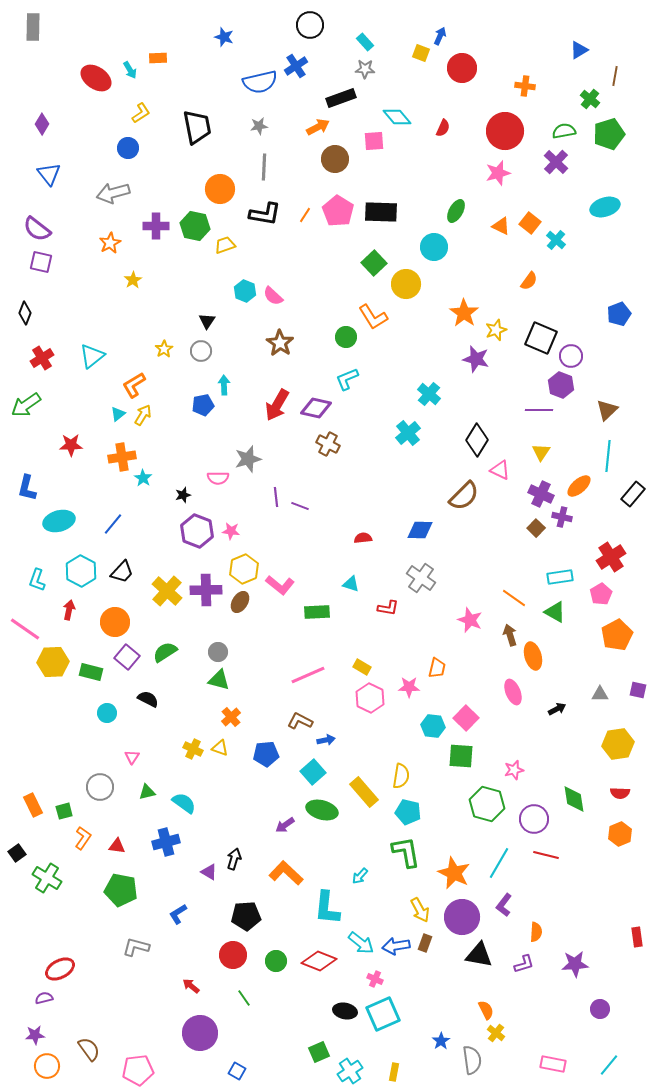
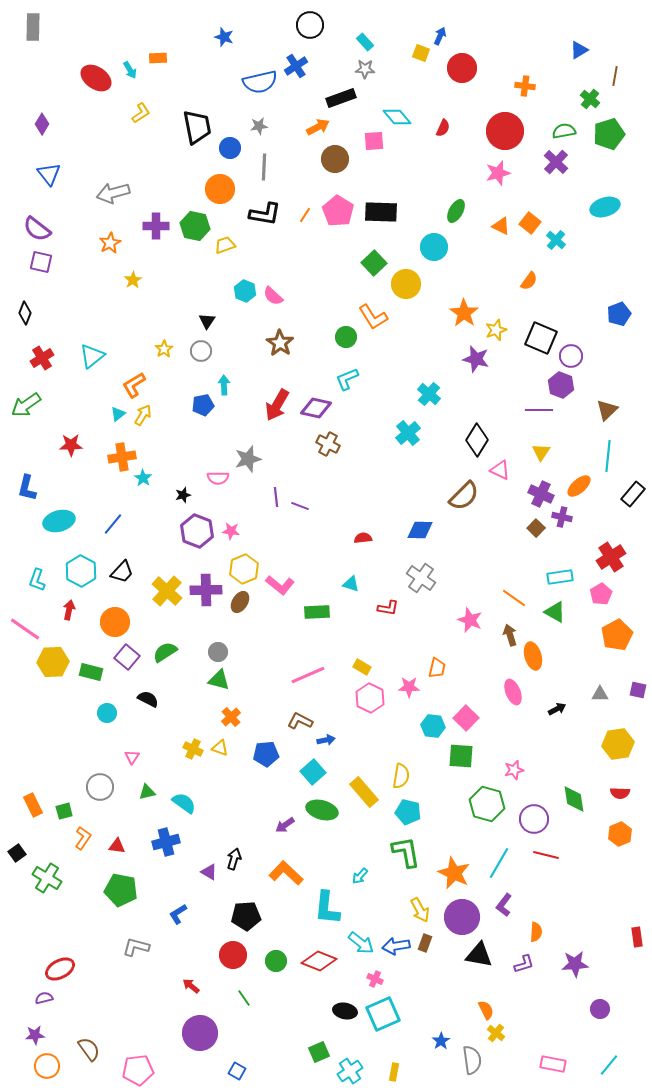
blue circle at (128, 148): moved 102 px right
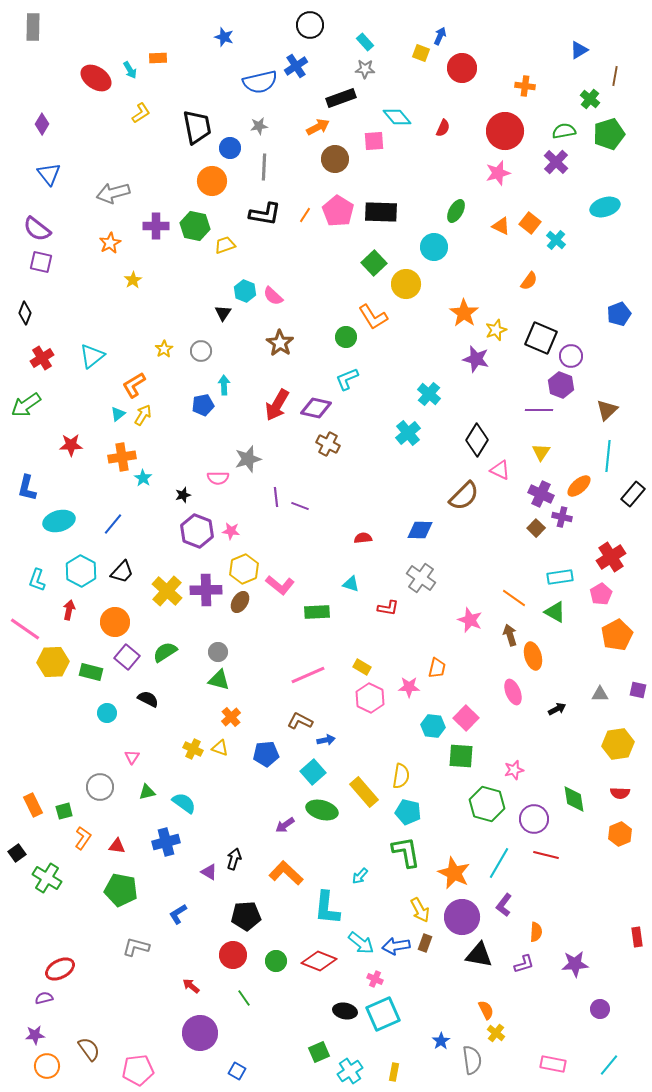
orange circle at (220, 189): moved 8 px left, 8 px up
black triangle at (207, 321): moved 16 px right, 8 px up
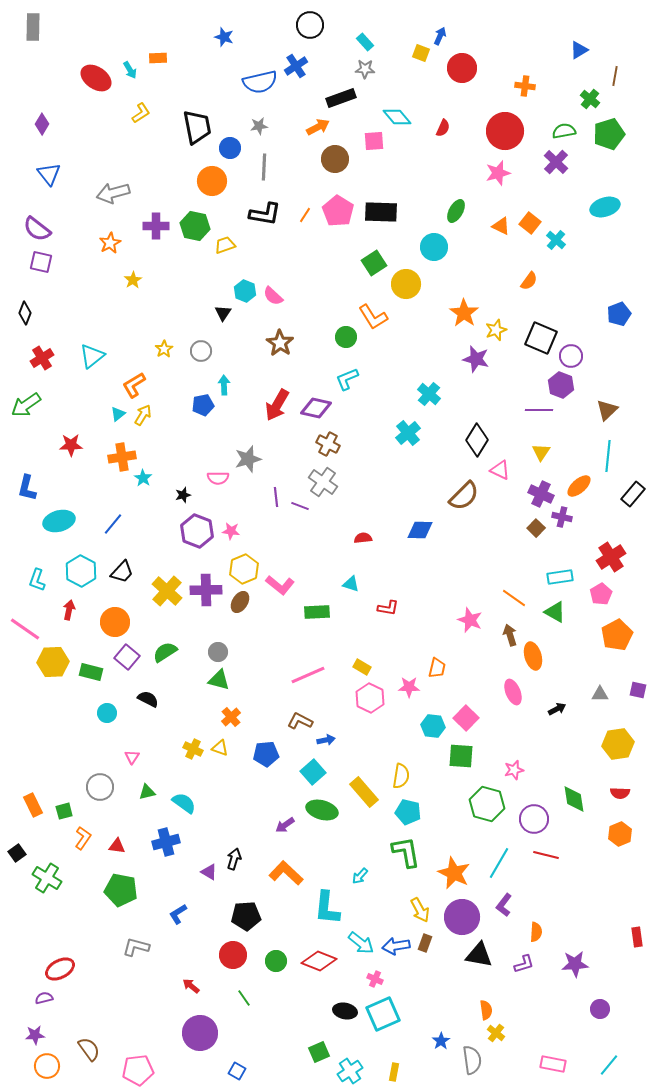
green square at (374, 263): rotated 10 degrees clockwise
gray cross at (421, 578): moved 98 px left, 96 px up
orange semicircle at (486, 1010): rotated 18 degrees clockwise
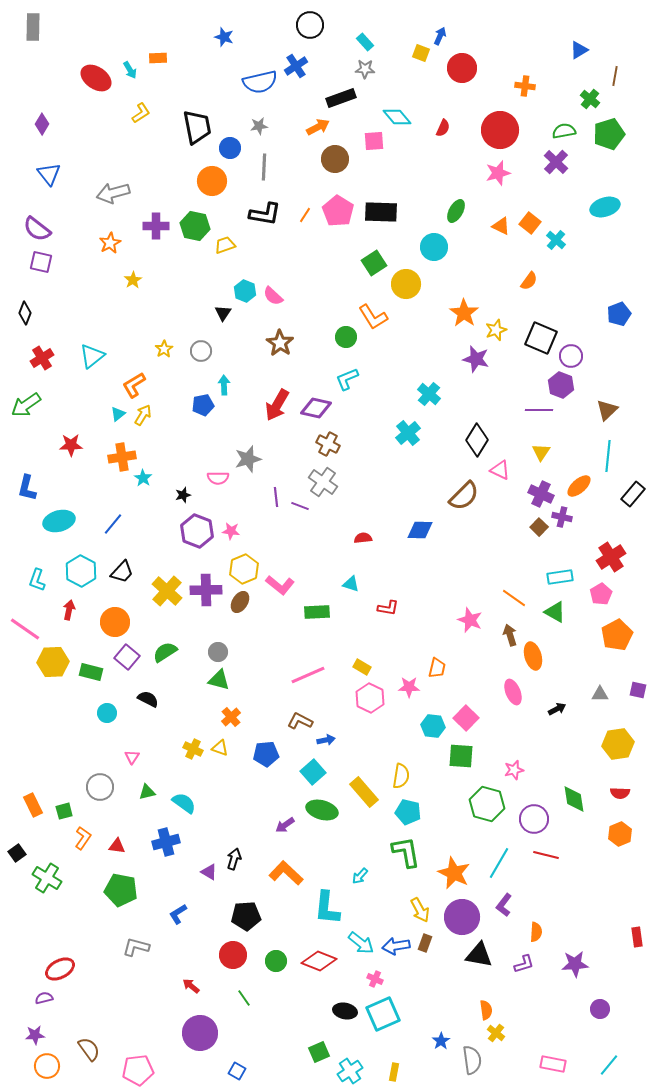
red circle at (505, 131): moved 5 px left, 1 px up
brown square at (536, 528): moved 3 px right, 1 px up
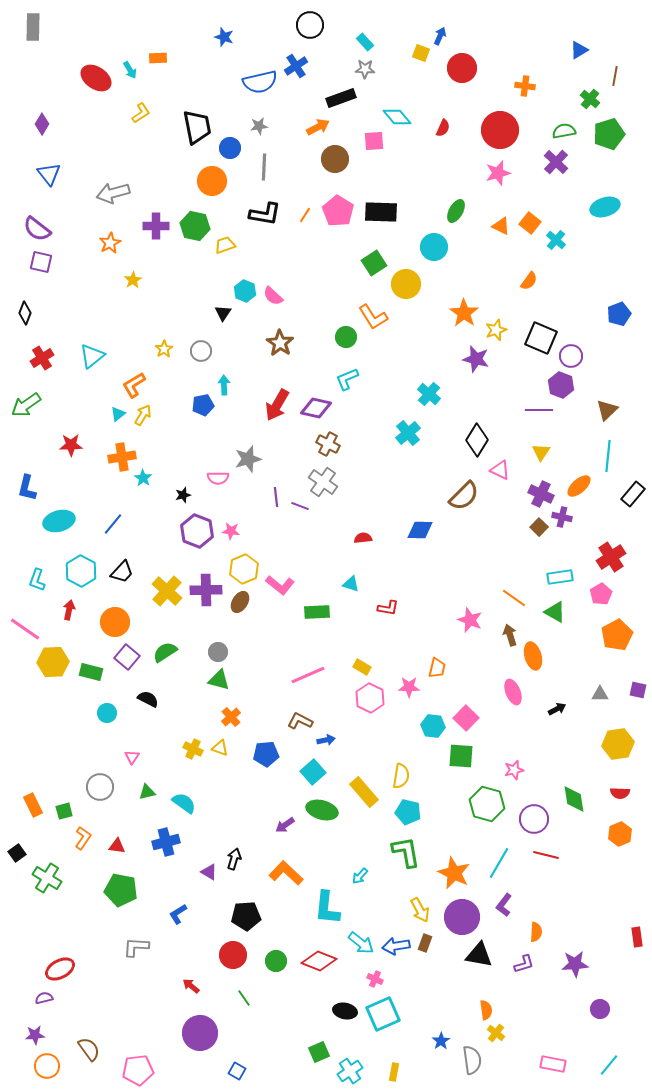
gray L-shape at (136, 947): rotated 12 degrees counterclockwise
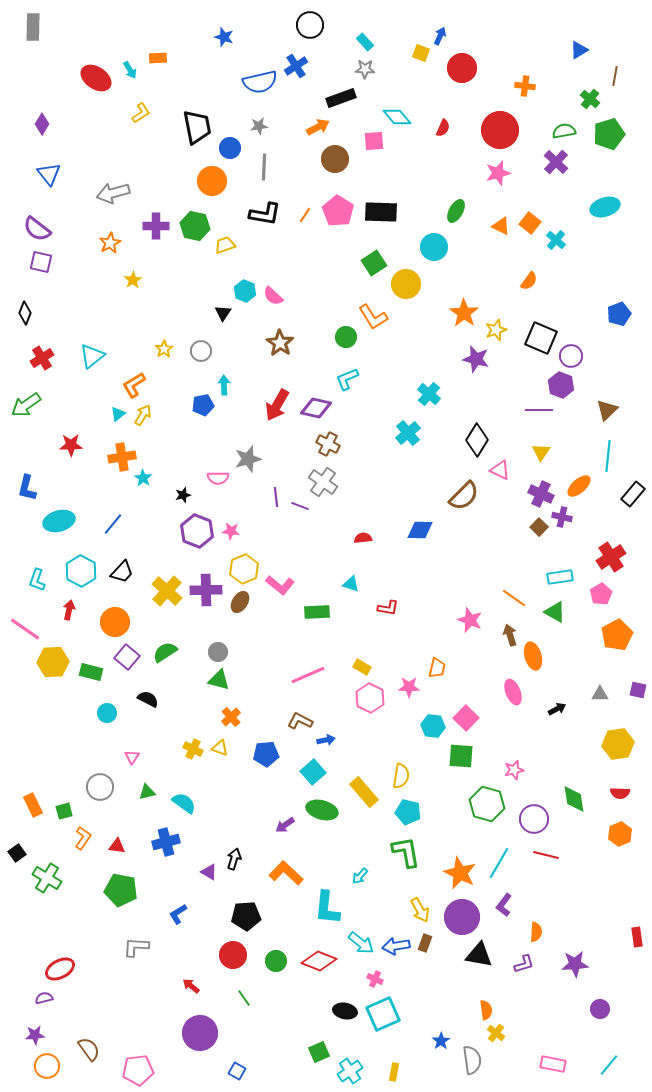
orange star at (454, 873): moved 6 px right
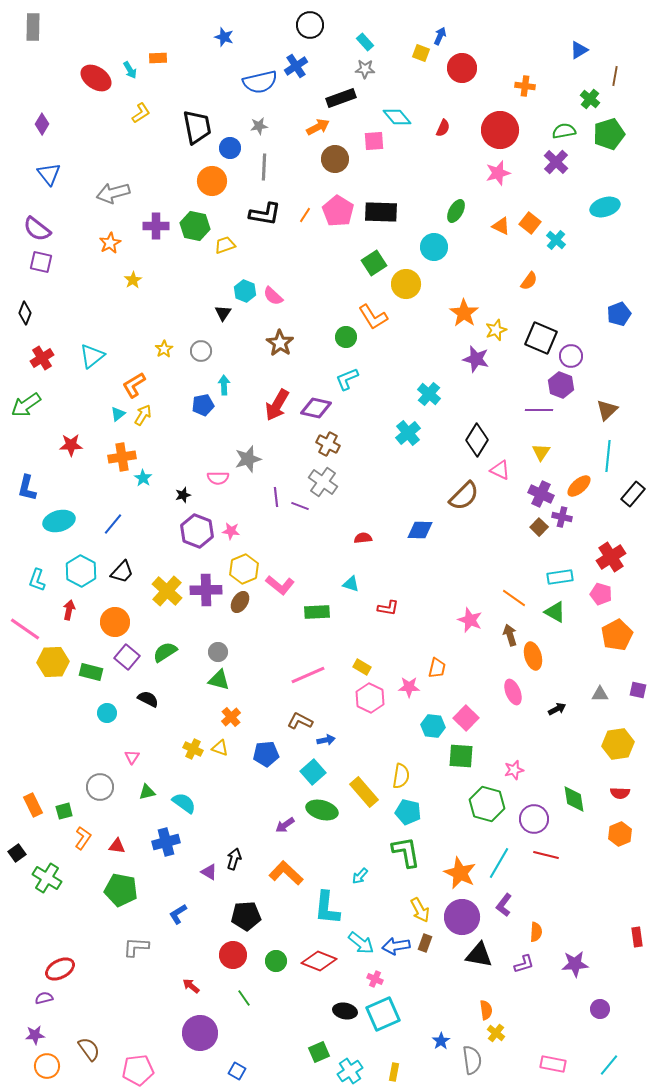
pink pentagon at (601, 594): rotated 25 degrees counterclockwise
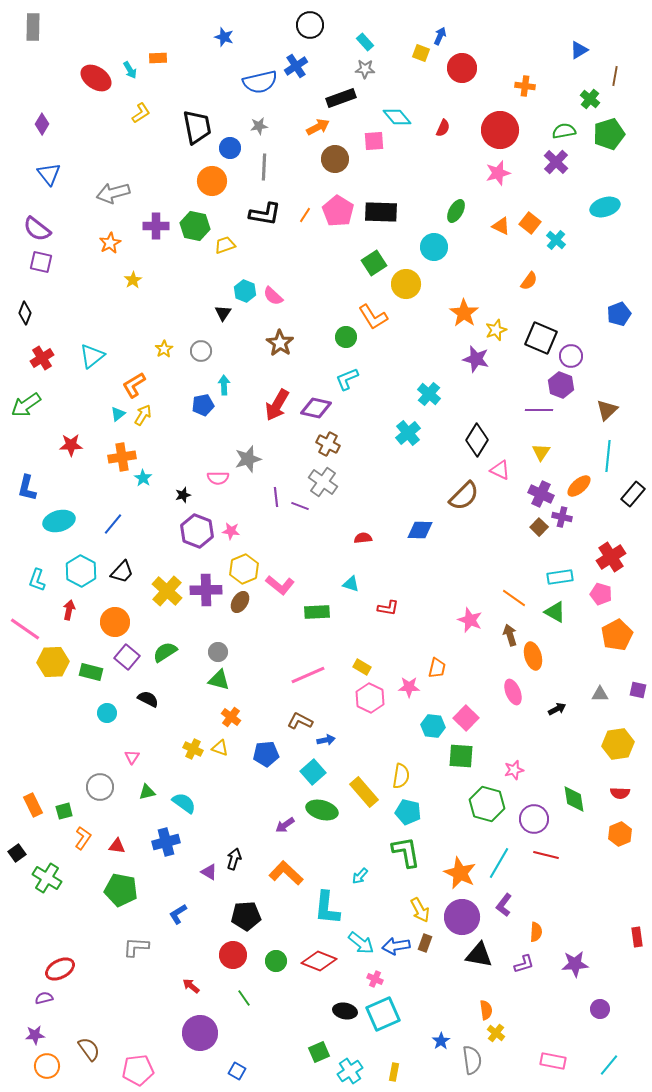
orange cross at (231, 717): rotated 12 degrees counterclockwise
pink rectangle at (553, 1064): moved 3 px up
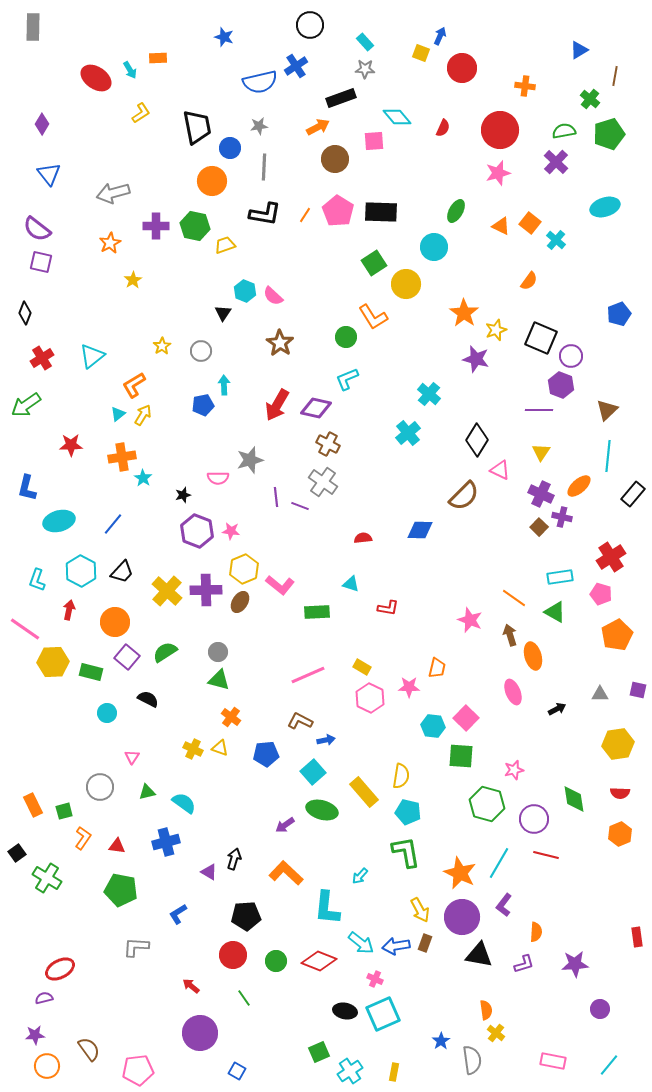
yellow star at (164, 349): moved 2 px left, 3 px up
gray star at (248, 459): moved 2 px right, 1 px down
